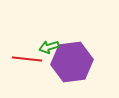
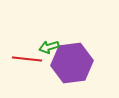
purple hexagon: moved 1 px down
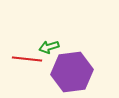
purple hexagon: moved 9 px down
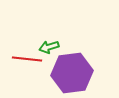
purple hexagon: moved 1 px down
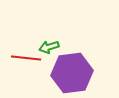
red line: moved 1 px left, 1 px up
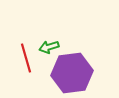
red line: rotated 68 degrees clockwise
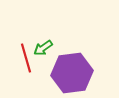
green arrow: moved 6 px left, 1 px down; rotated 18 degrees counterclockwise
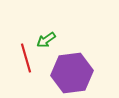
green arrow: moved 3 px right, 8 px up
